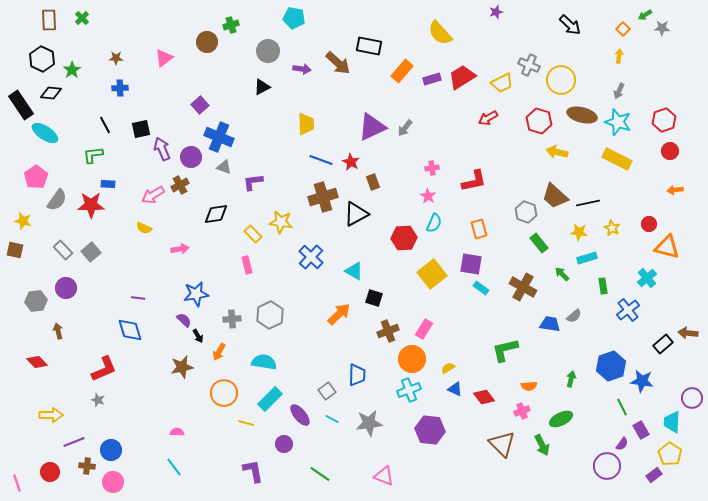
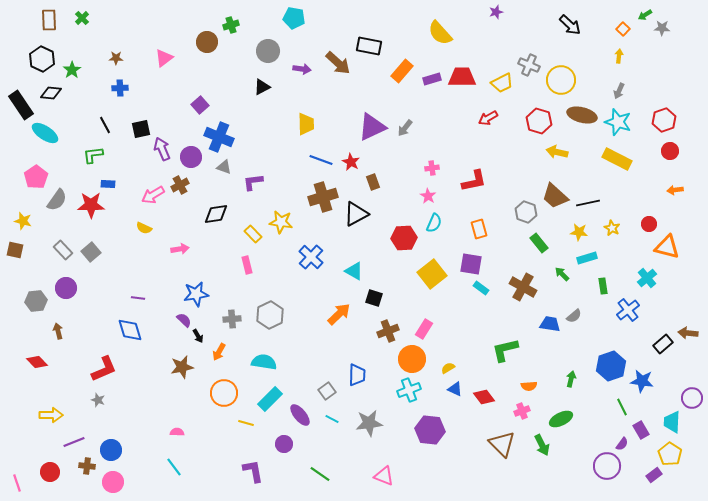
red trapezoid at (462, 77): rotated 32 degrees clockwise
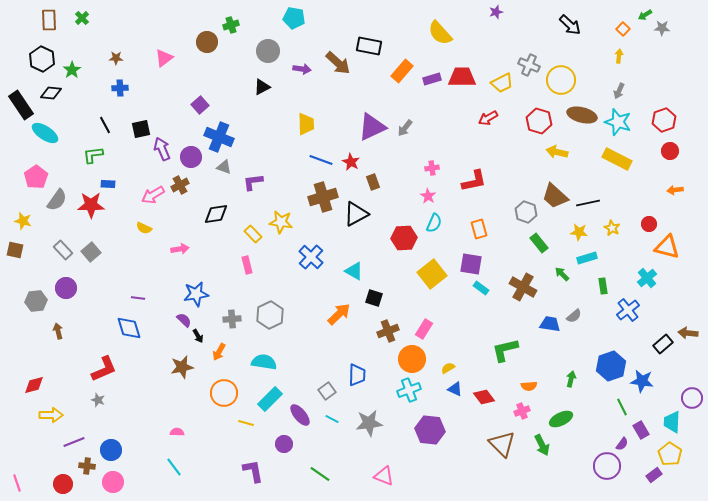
blue diamond at (130, 330): moved 1 px left, 2 px up
red diamond at (37, 362): moved 3 px left, 23 px down; rotated 60 degrees counterclockwise
red circle at (50, 472): moved 13 px right, 12 px down
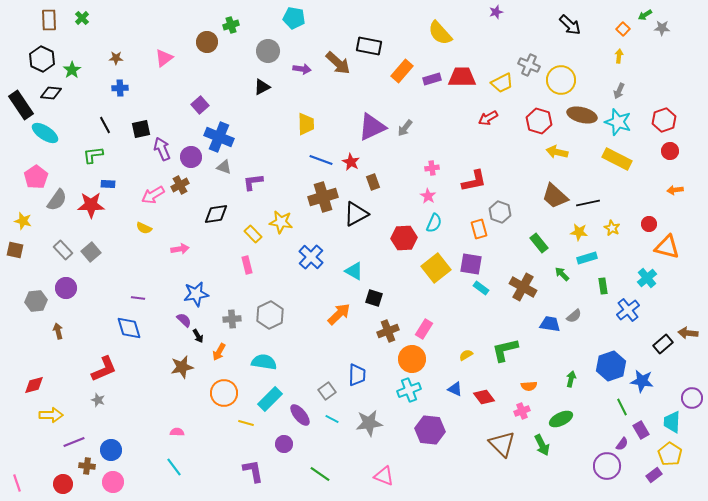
gray hexagon at (526, 212): moved 26 px left
yellow square at (432, 274): moved 4 px right, 6 px up
yellow semicircle at (448, 368): moved 18 px right, 13 px up
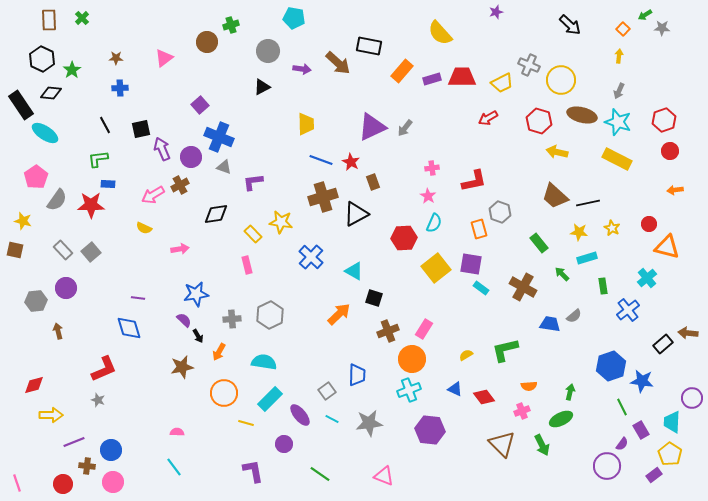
green L-shape at (93, 155): moved 5 px right, 4 px down
green arrow at (571, 379): moved 1 px left, 13 px down
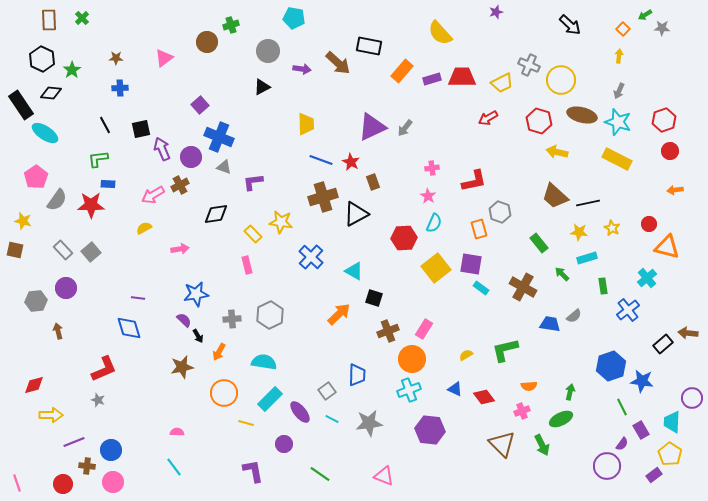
yellow semicircle at (144, 228): rotated 126 degrees clockwise
purple ellipse at (300, 415): moved 3 px up
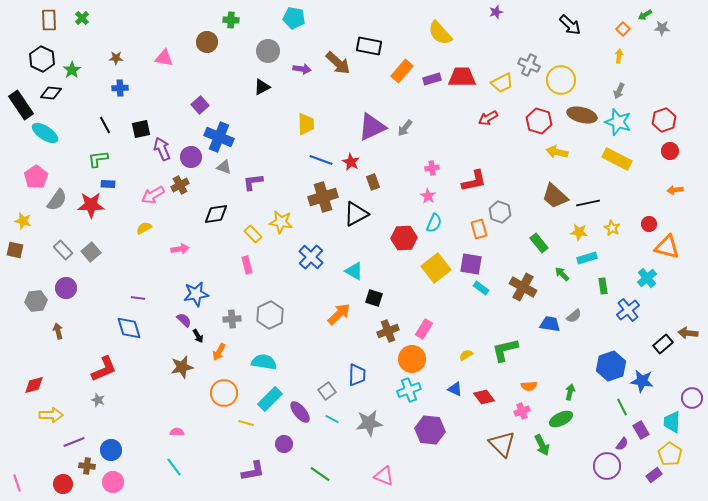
green cross at (231, 25): moved 5 px up; rotated 21 degrees clockwise
pink triangle at (164, 58): rotated 48 degrees clockwise
purple L-shape at (253, 471): rotated 90 degrees clockwise
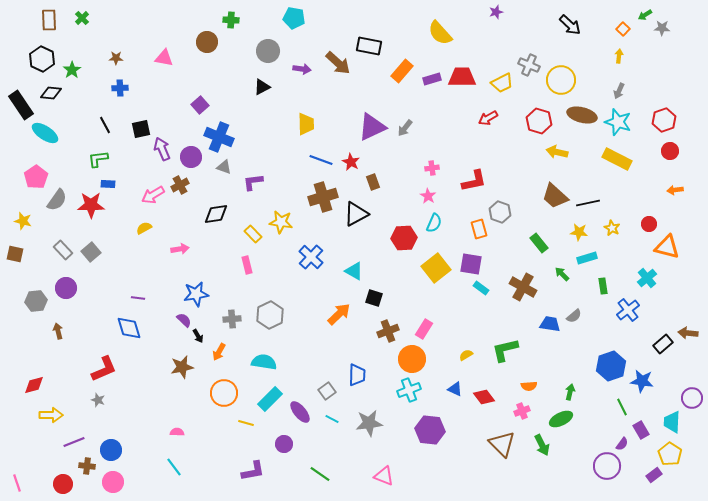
brown square at (15, 250): moved 4 px down
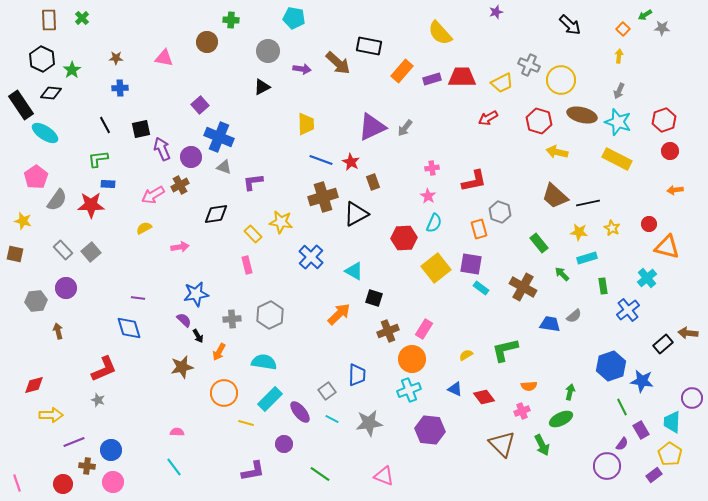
pink arrow at (180, 249): moved 2 px up
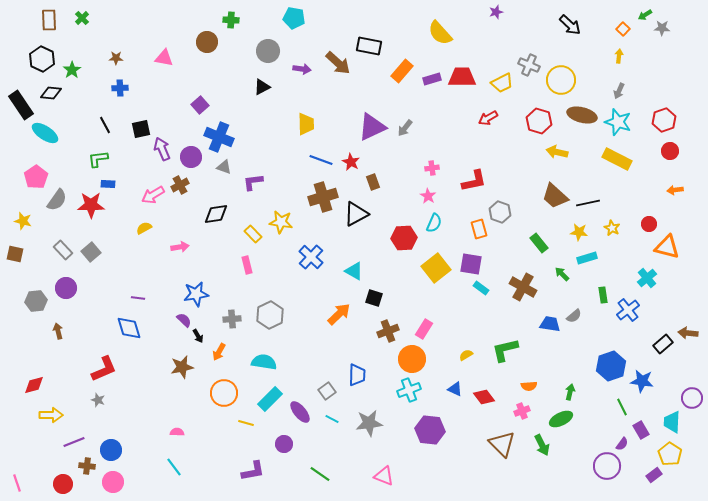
green rectangle at (603, 286): moved 9 px down
